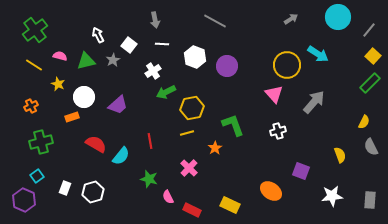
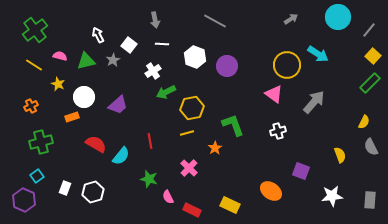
pink triangle at (274, 94): rotated 12 degrees counterclockwise
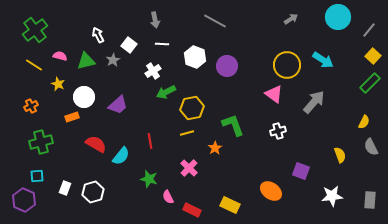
cyan arrow at (318, 54): moved 5 px right, 6 px down
cyan square at (37, 176): rotated 32 degrees clockwise
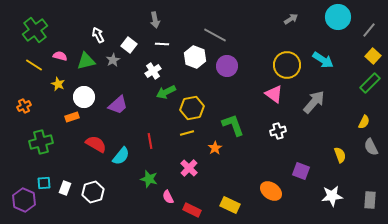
gray line at (215, 21): moved 14 px down
orange cross at (31, 106): moved 7 px left
cyan square at (37, 176): moved 7 px right, 7 px down
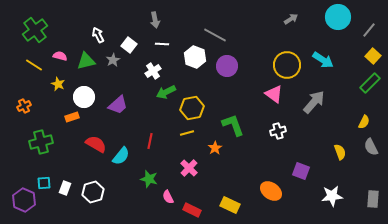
red line at (150, 141): rotated 21 degrees clockwise
yellow semicircle at (340, 155): moved 3 px up
gray rectangle at (370, 200): moved 3 px right, 1 px up
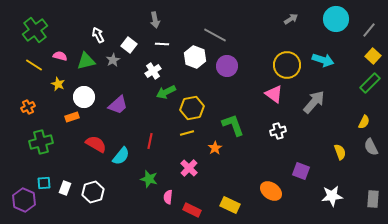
cyan circle at (338, 17): moved 2 px left, 2 px down
cyan arrow at (323, 60): rotated 15 degrees counterclockwise
orange cross at (24, 106): moved 4 px right, 1 px down
pink semicircle at (168, 197): rotated 32 degrees clockwise
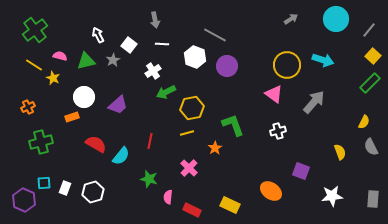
yellow star at (58, 84): moved 5 px left, 6 px up
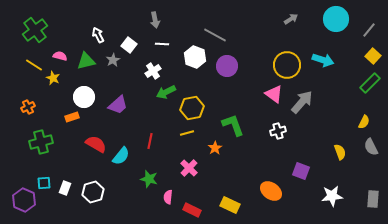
gray arrow at (314, 102): moved 12 px left
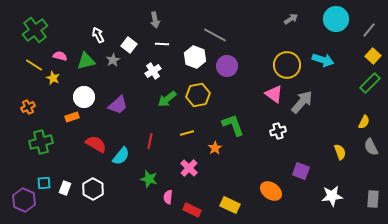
green arrow at (166, 92): moved 1 px right, 7 px down; rotated 12 degrees counterclockwise
yellow hexagon at (192, 108): moved 6 px right, 13 px up
white hexagon at (93, 192): moved 3 px up; rotated 15 degrees counterclockwise
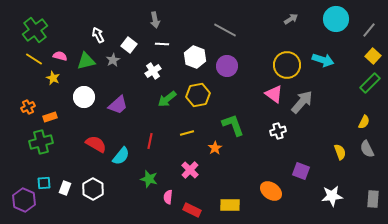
gray line at (215, 35): moved 10 px right, 5 px up
yellow line at (34, 65): moved 6 px up
orange rectangle at (72, 117): moved 22 px left
gray semicircle at (371, 147): moved 4 px left, 2 px down
pink cross at (189, 168): moved 1 px right, 2 px down
yellow rectangle at (230, 205): rotated 24 degrees counterclockwise
